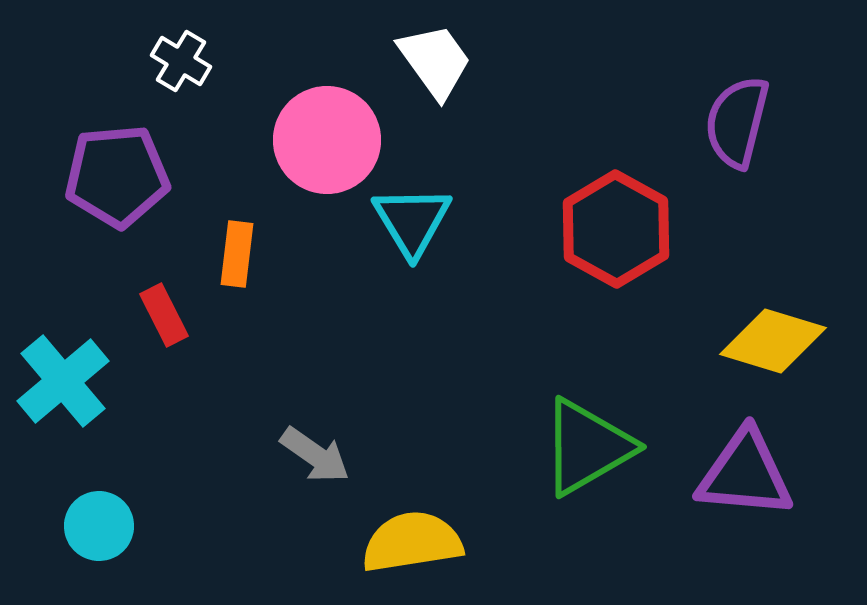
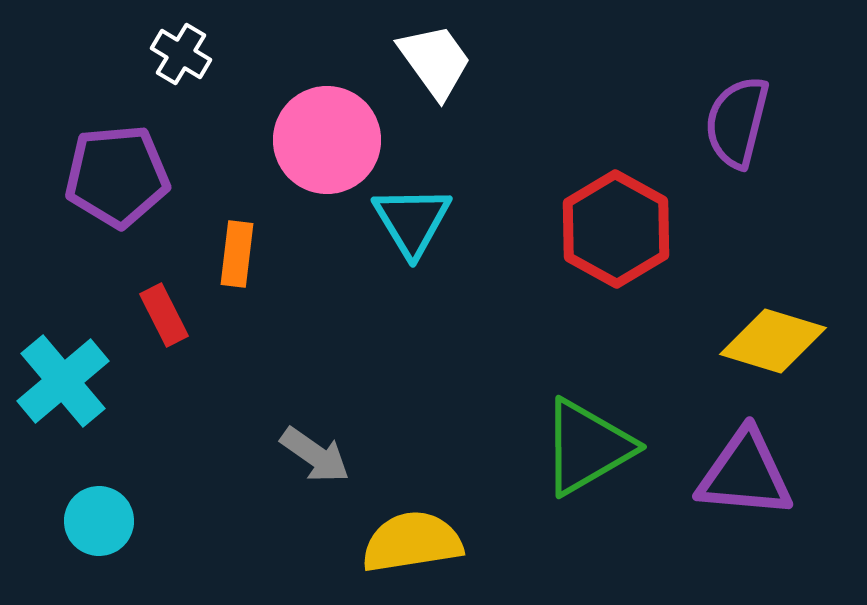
white cross: moved 7 px up
cyan circle: moved 5 px up
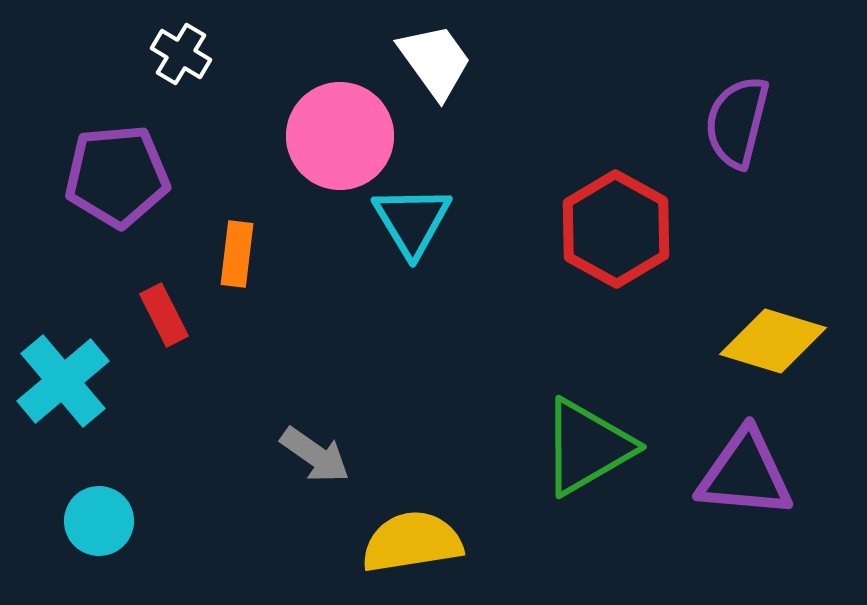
pink circle: moved 13 px right, 4 px up
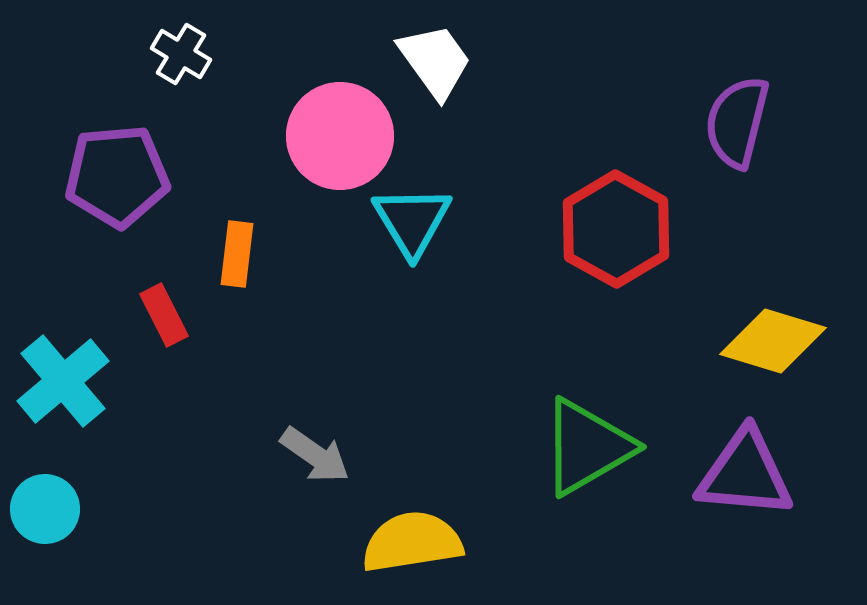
cyan circle: moved 54 px left, 12 px up
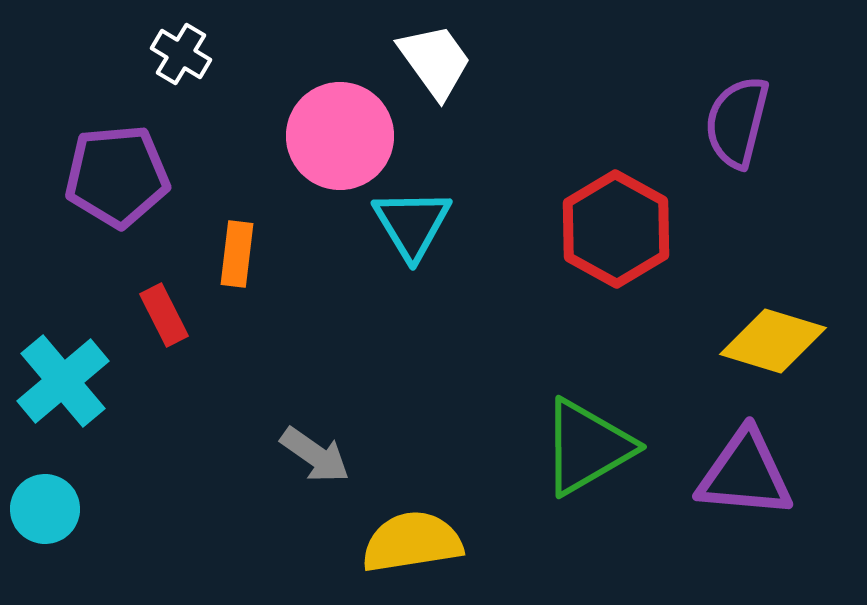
cyan triangle: moved 3 px down
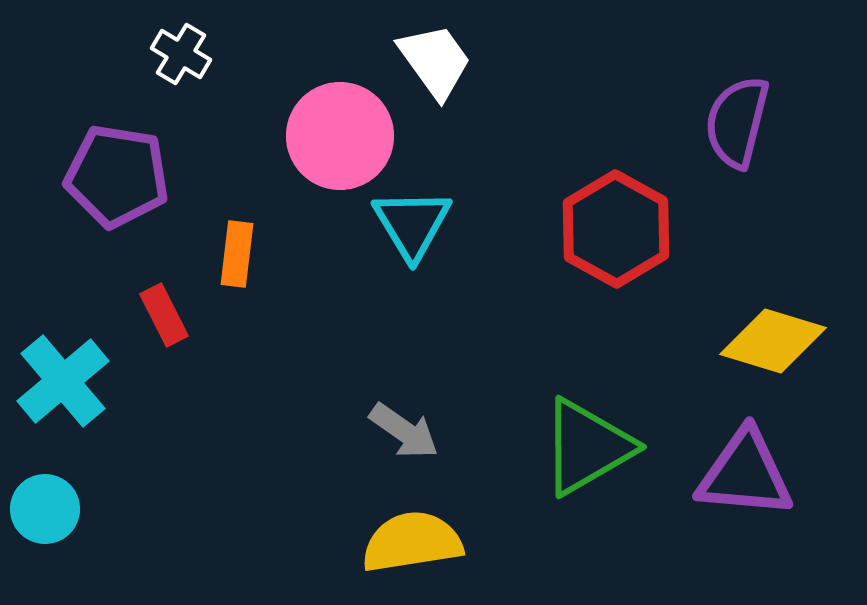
purple pentagon: rotated 14 degrees clockwise
gray arrow: moved 89 px right, 24 px up
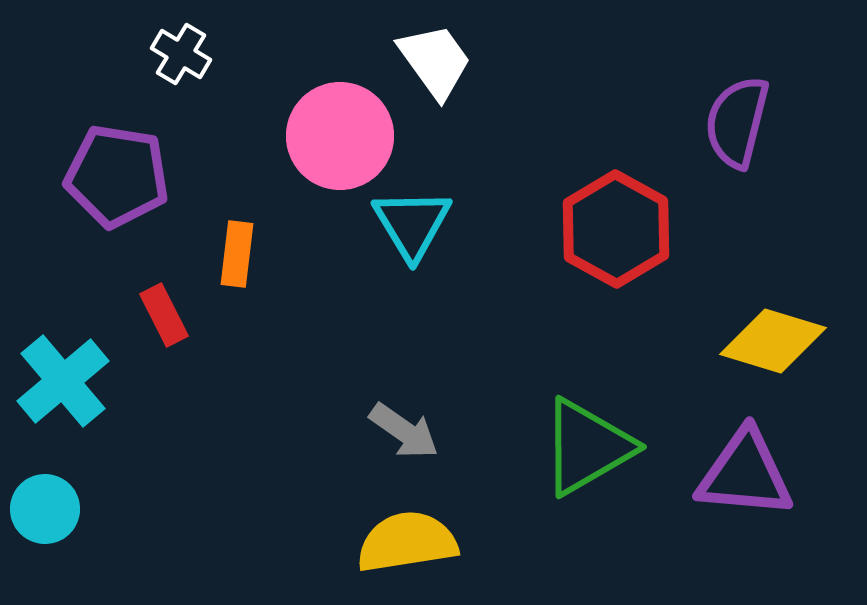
yellow semicircle: moved 5 px left
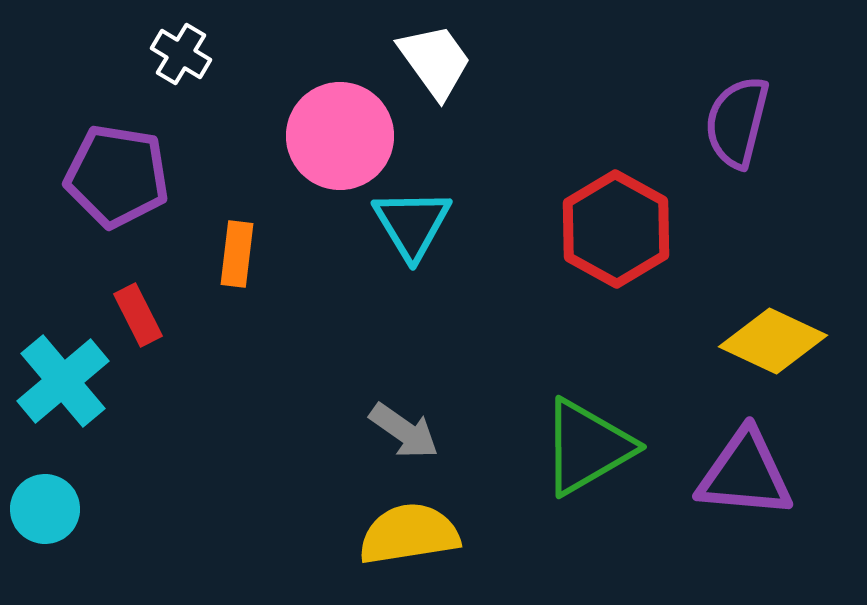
red rectangle: moved 26 px left
yellow diamond: rotated 8 degrees clockwise
yellow semicircle: moved 2 px right, 8 px up
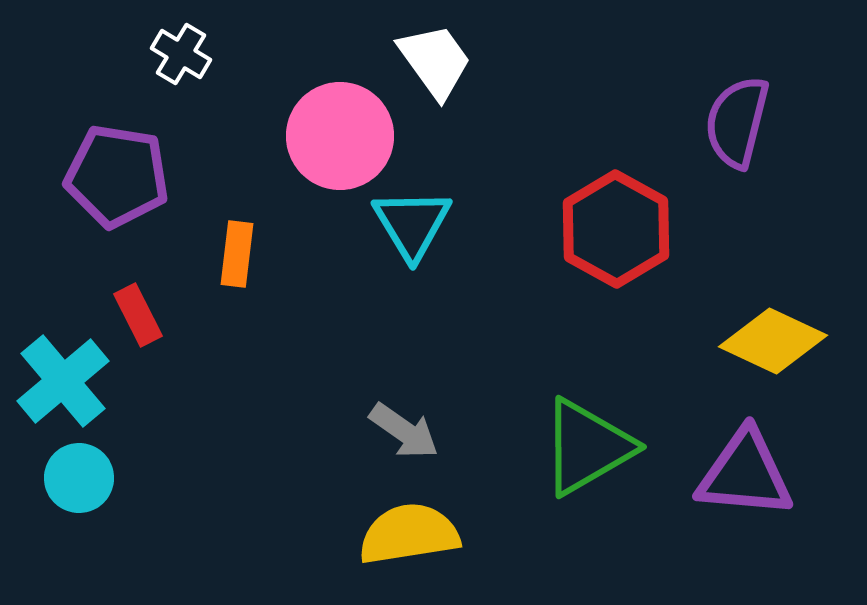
cyan circle: moved 34 px right, 31 px up
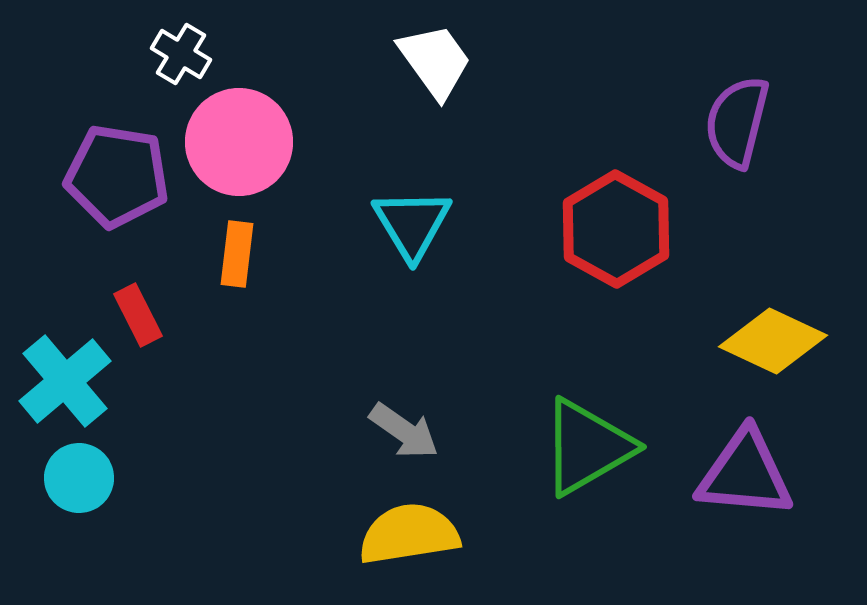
pink circle: moved 101 px left, 6 px down
cyan cross: moved 2 px right
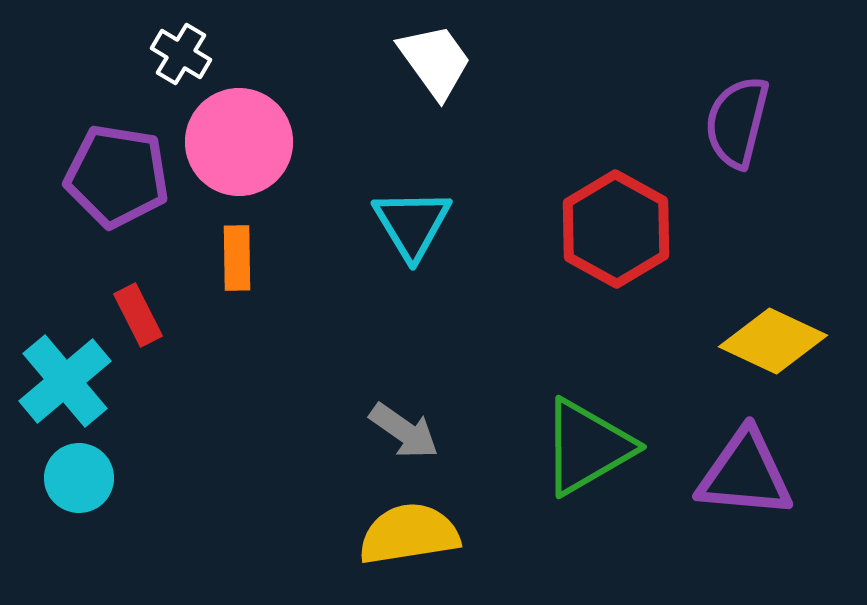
orange rectangle: moved 4 px down; rotated 8 degrees counterclockwise
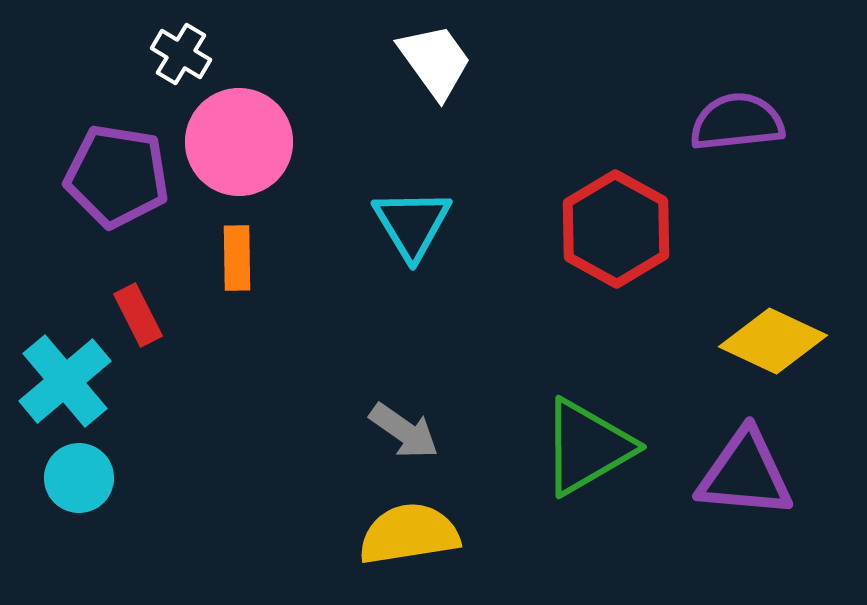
purple semicircle: rotated 70 degrees clockwise
